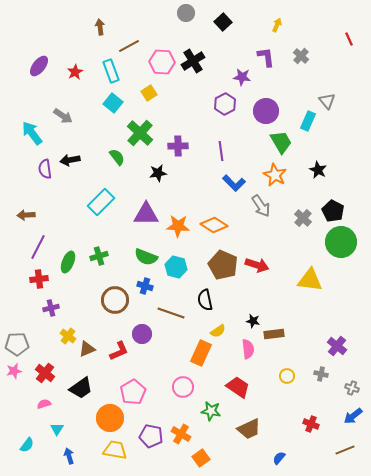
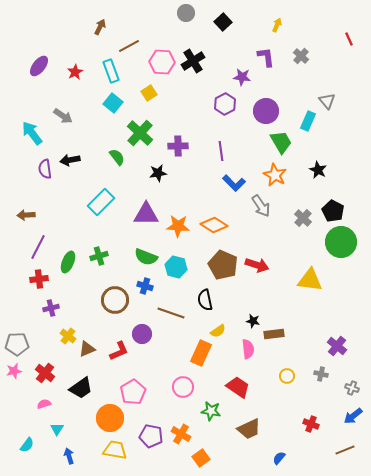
brown arrow at (100, 27): rotated 35 degrees clockwise
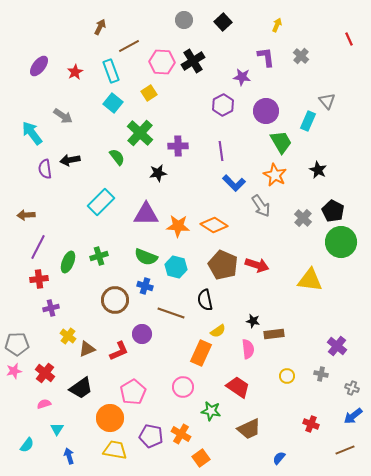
gray circle at (186, 13): moved 2 px left, 7 px down
purple hexagon at (225, 104): moved 2 px left, 1 px down
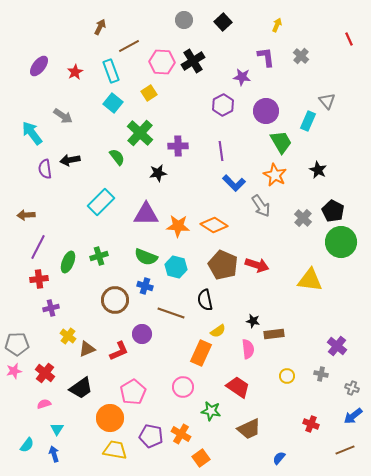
blue arrow at (69, 456): moved 15 px left, 2 px up
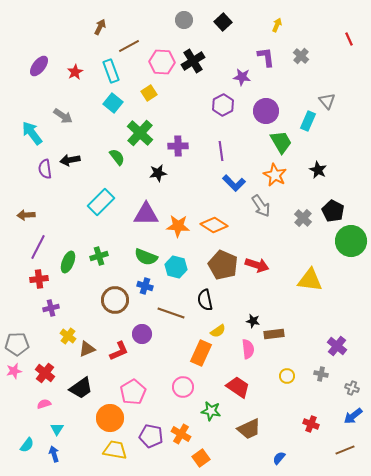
green circle at (341, 242): moved 10 px right, 1 px up
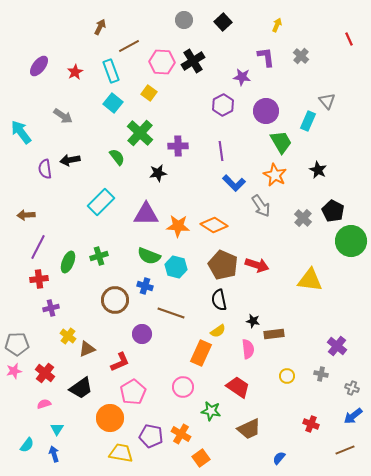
yellow square at (149, 93): rotated 21 degrees counterclockwise
cyan arrow at (32, 133): moved 11 px left, 1 px up
green semicircle at (146, 257): moved 3 px right, 1 px up
black semicircle at (205, 300): moved 14 px right
red L-shape at (119, 351): moved 1 px right, 11 px down
yellow trapezoid at (115, 450): moved 6 px right, 3 px down
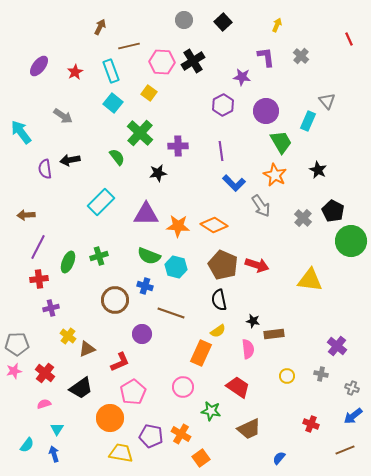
brown line at (129, 46): rotated 15 degrees clockwise
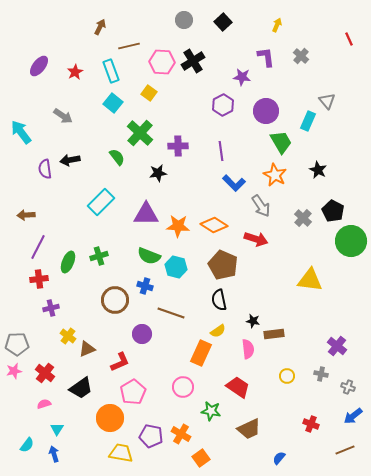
red arrow at (257, 265): moved 1 px left, 26 px up
gray cross at (352, 388): moved 4 px left, 1 px up
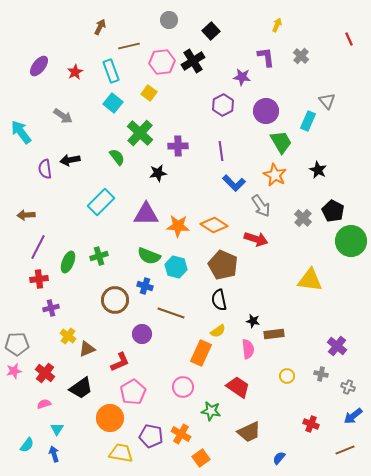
gray circle at (184, 20): moved 15 px left
black square at (223, 22): moved 12 px left, 9 px down
pink hexagon at (162, 62): rotated 10 degrees counterclockwise
brown trapezoid at (249, 429): moved 3 px down
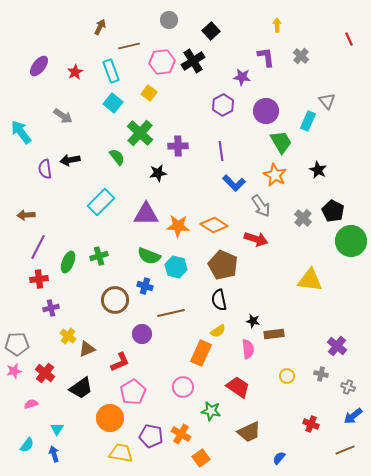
yellow arrow at (277, 25): rotated 24 degrees counterclockwise
brown line at (171, 313): rotated 32 degrees counterclockwise
pink semicircle at (44, 404): moved 13 px left
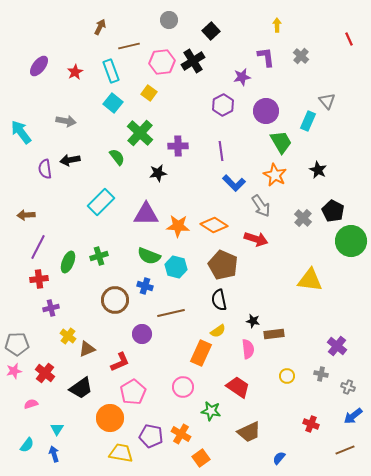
purple star at (242, 77): rotated 18 degrees counterclockwise
gray arrow at (63, 116): moved 3 px right, 5 px down; rotated 24 degrees counterclockwise
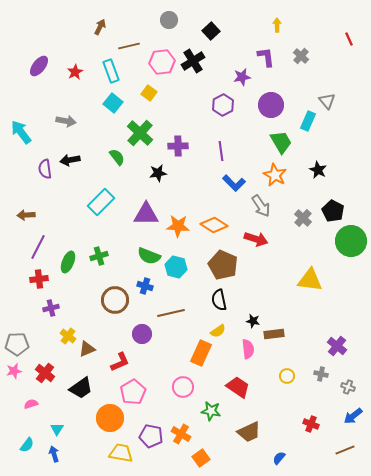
purple circle at (266, 111): moved 5 px right, 6 px up
